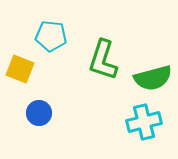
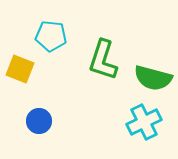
green semicircle: rotated 30 degrees clockwise
blue circle: moved 8 px down
cyan cross: rotated 12 degrees counterclockwise
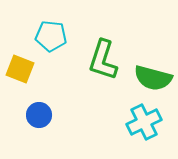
blue circle: moved 6 px up
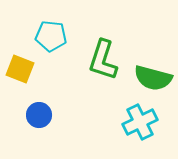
cyan cross: moved 4 px left
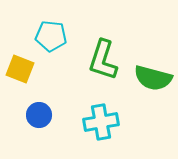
cyan cross: moved 39 px left; rotated 16 degrees clockwise
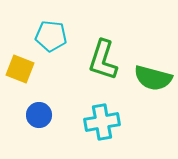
cyan cross: moved 1 px right
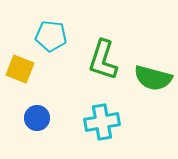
blue circle: moved 2 px left, 3 px down
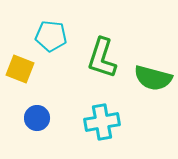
green L-shape: moved 1 px left, 2 px up
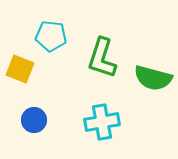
blue circle: moved 3 px left, 2 px down
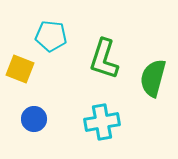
green L-shape: moved 2 px right, 1 px down
green semicircle: rotated 90 degrees clockwise
blue circle: moved 1 px up
